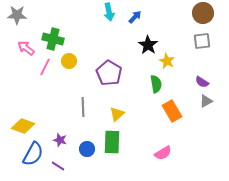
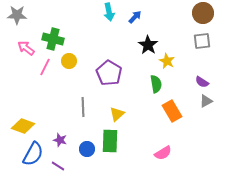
green rectangle: moved 2 px left, 1 px up
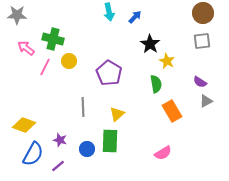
black star: moved 2 px right, 1 px up
purple semicircle: moved 2 px left
yellow diamond: moved 1 px right, 1 px up
purple line: rotated 72 degrees counterclockwise
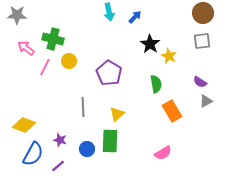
yellow star: moved 2 px right, 5 px up
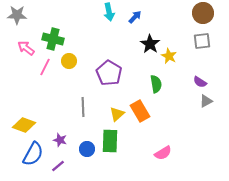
orange rectangle: moved 32 px left
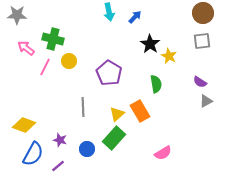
green rectangle: moved 4 px right, 3 px up; rotated 40 degrees clockwise
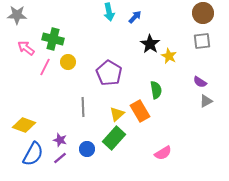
yellow circle: moved 1 px left, 1 px down
green semicircle: moved 6 px down
purple line: moved 2 px right, 8 px up
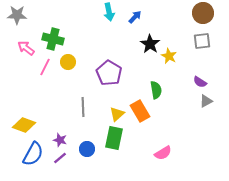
green rectangle: rotated 30 degrees counterclockwise
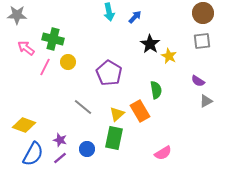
purple semicircle: moved 2 px left, 1 px up
gray line: rotated 48 degrees counterclockwise
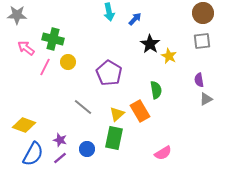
blue arrow: moved 2 px down
purple semicircle: moved 1 px right, 1 px up; rotated 48 degrees clockwise
gray triangle: moved 2 px up
